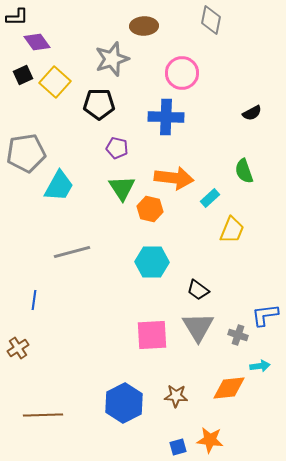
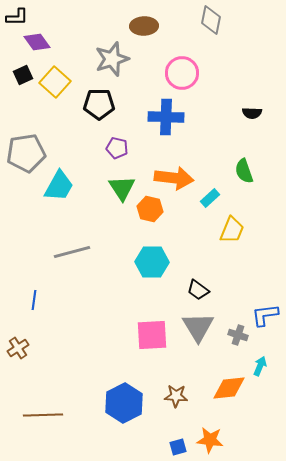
black semicircle: rotated 30 degrees clockwise
cyan arrow: rotated 60 degrees counterclockwise
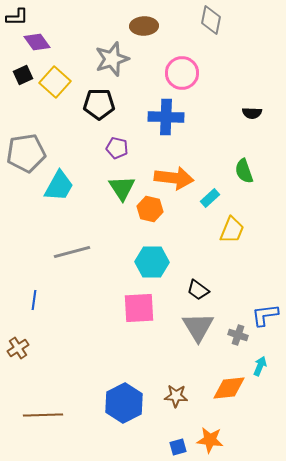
pink square: moved 13 px left, 27 px up
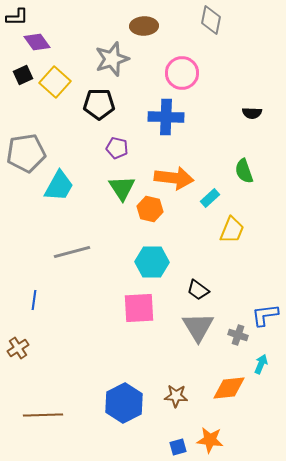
cyan arrow: moved 1 px right, 2 px up
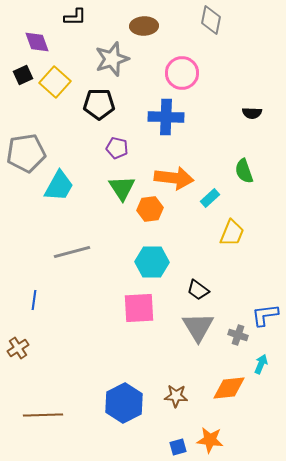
black L-shape: moved 58 px right
purple diamond: rotated 16 degrees clockwise
orange hexagon: rotated 20 degrees counterclockwise
yellow trapezoid: moved 3 px down
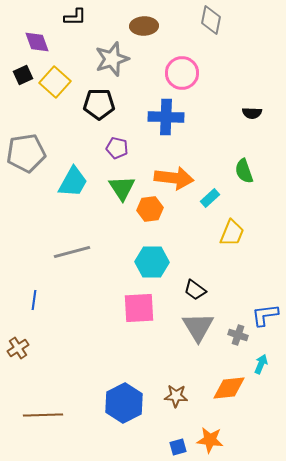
cyan trapezoid: moved 14 px right, 4 px up
black trapezoid: moved 3 px left
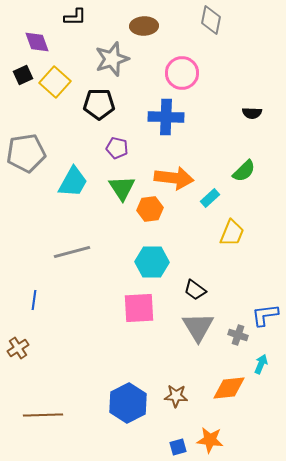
green semicircle: rotated 115 degrees counterclockwise
blue hexagon: moved 4 px right
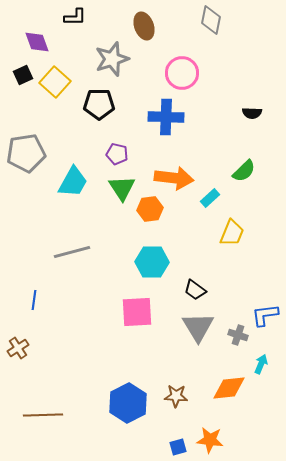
brown ellipse: rotated 72 degrees clockwise
purple pentagon: moved 6 px down
pink square: moved 2 px left, 4 px down
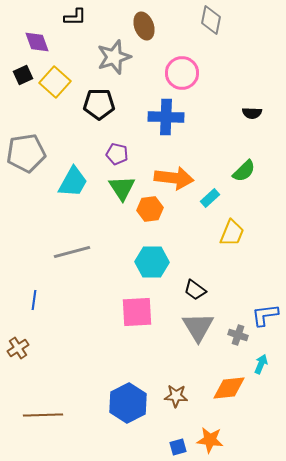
gray star: moved 2 px right, 2 px up
